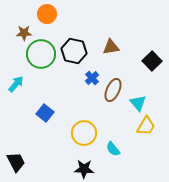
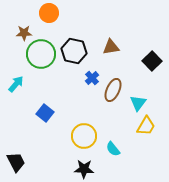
orange circle: moved 2 px right, 1 px up
cyan triangle: rotated 18 degrees clockwise
yellow circle: moved 3 px down
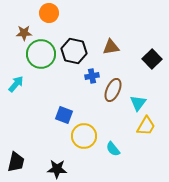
black square: moved 2 px up
blue cross: moved 2 px up; rotated 32 degrees clockwise
blue square: moved 19 px right, 2 px down; rotated 18 degrees counterclockwise
black trapezoid: rotated 40 degrees clockwise
black star: moved 27 px left
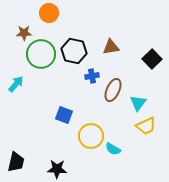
yellow trapezoid: rotated 35 degrees clockwise
yellow circle: moved 7 px right
cyan semicircle: rotated 21 degrees counterclockwise
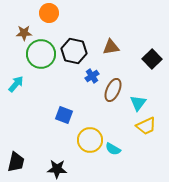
blue cross: rotated 24 degrees counterclockwise
yellow circle: moved 1 px left, 4 px down
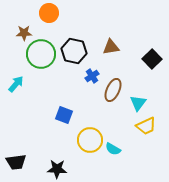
black trapezoid: rotated 70 degrees clockwise
